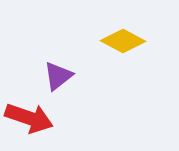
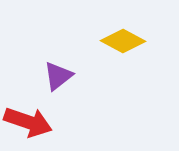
red arrow: moved 1 px left, 4 px down
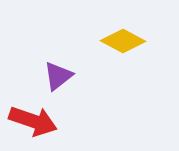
red arrow: moved 5 px right, 1 px up
